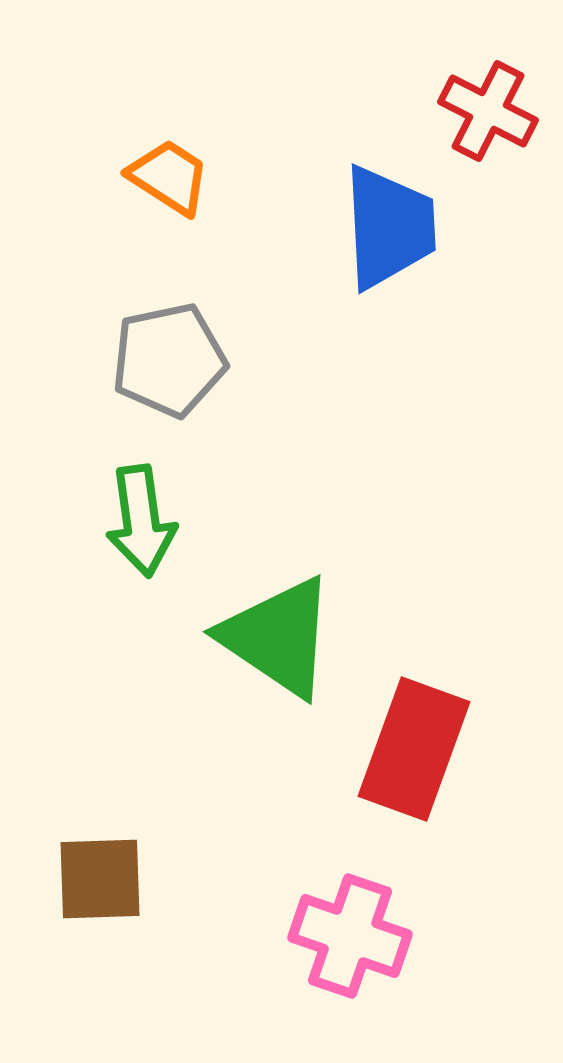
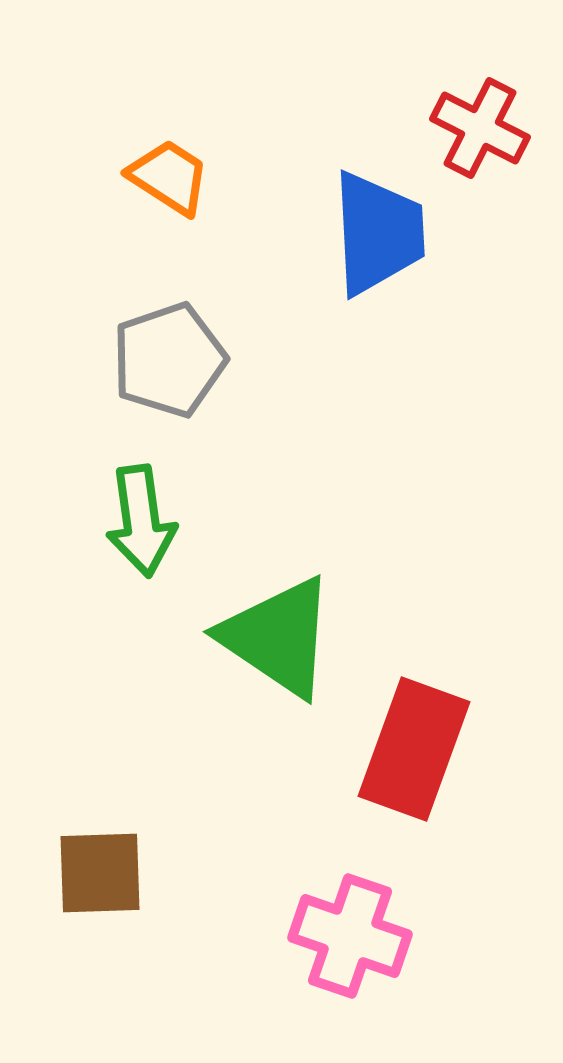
red cross: moved 8 px left, 17 px down
blue trapezoid: moved 11 px left, 6 px down
gray pentagon: rotated 7 degrees counterclockwise
brown square: moved 6 px up
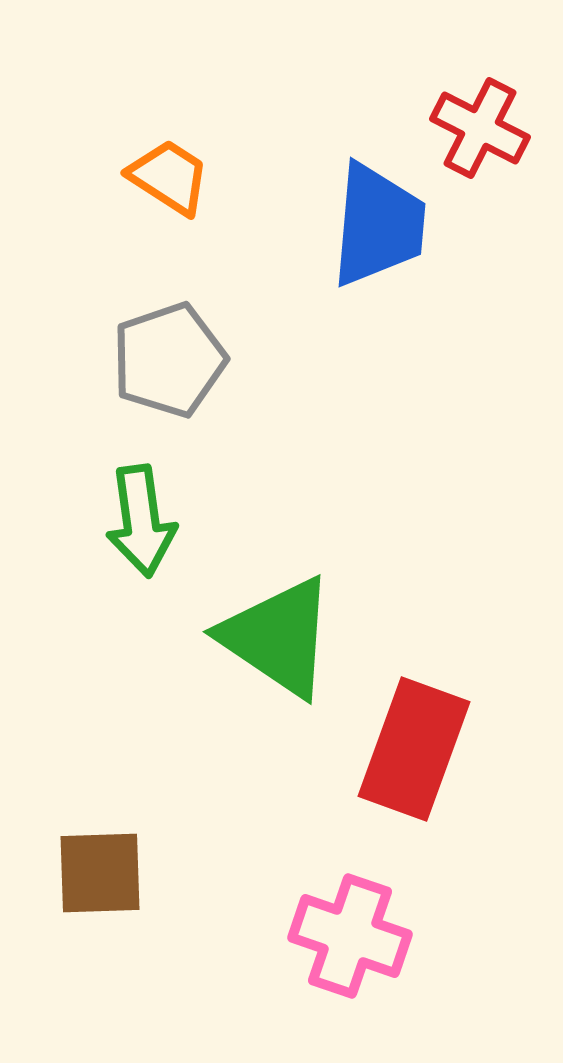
blue trapezoid: moved 8 px up; rotated 8 degrees clockwise
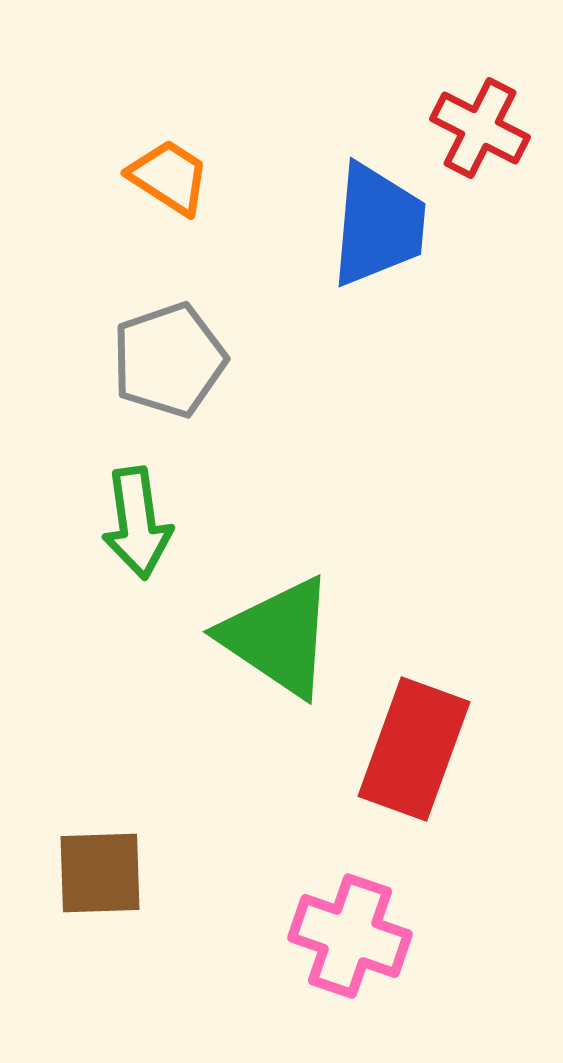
green arrow: moved 4 px left, 2 px down
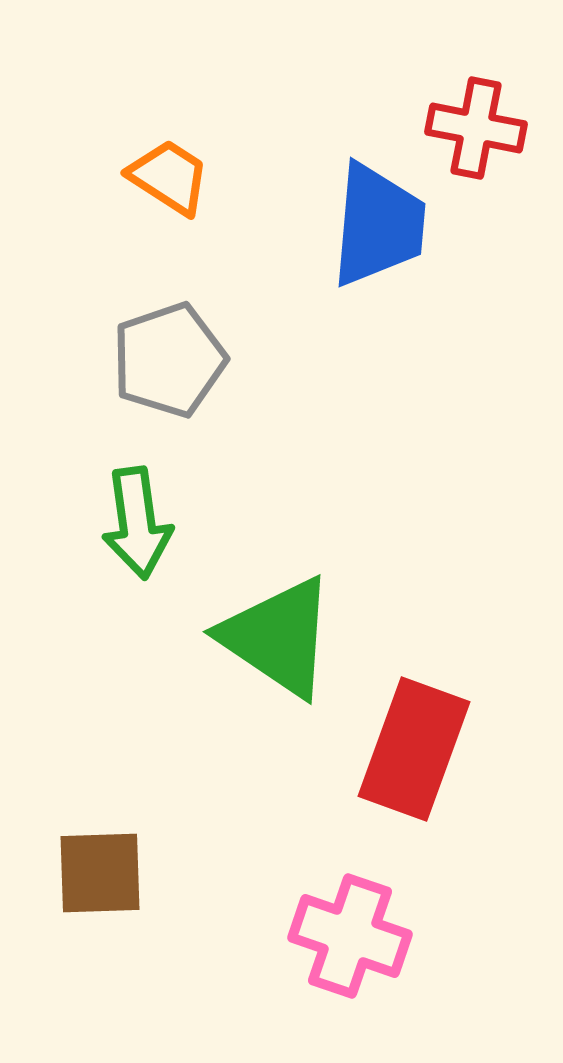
red cross: moved 4 px left; rotated 16 degrees counterclockwise
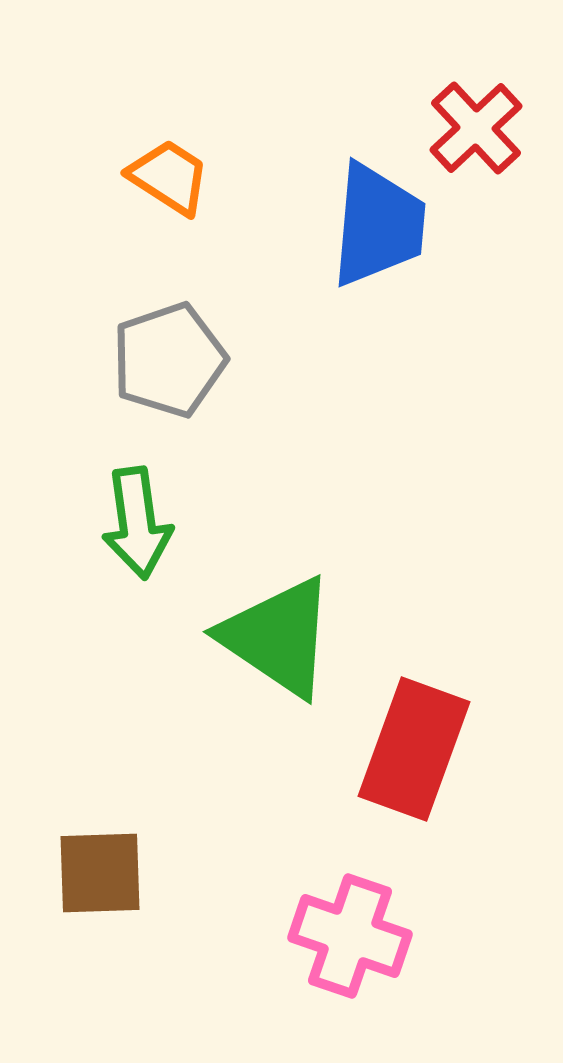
red cross: rotated 36 degrees clockwise
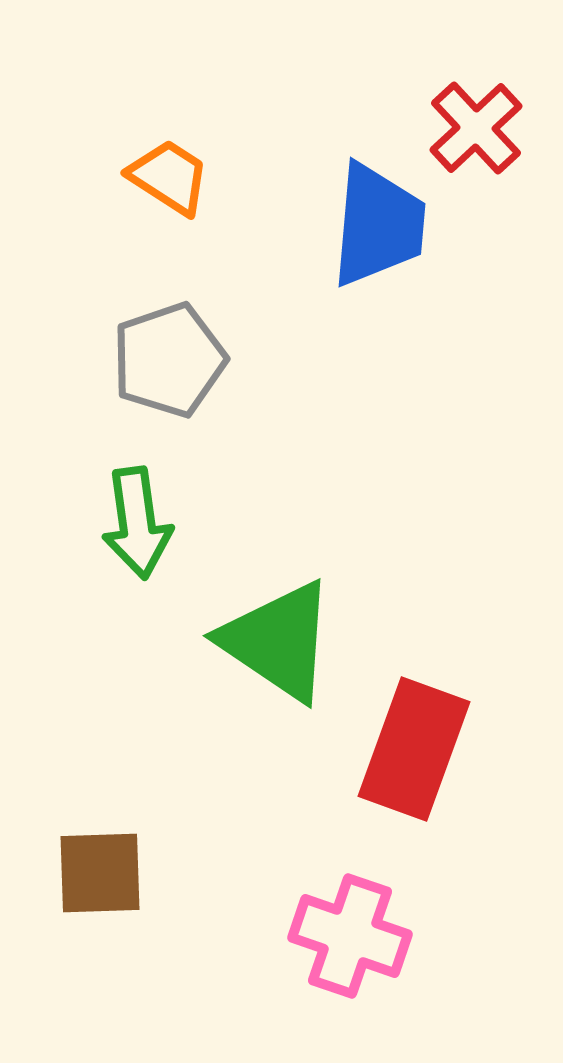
green triangle: moved 4 px down
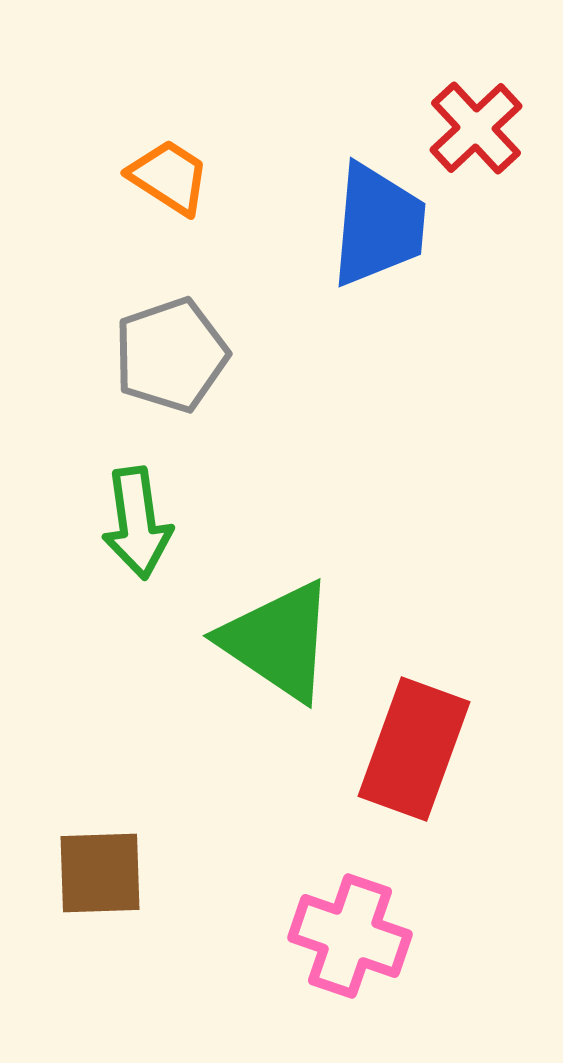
gray pentagon: moved 2 px right, 5 px up
